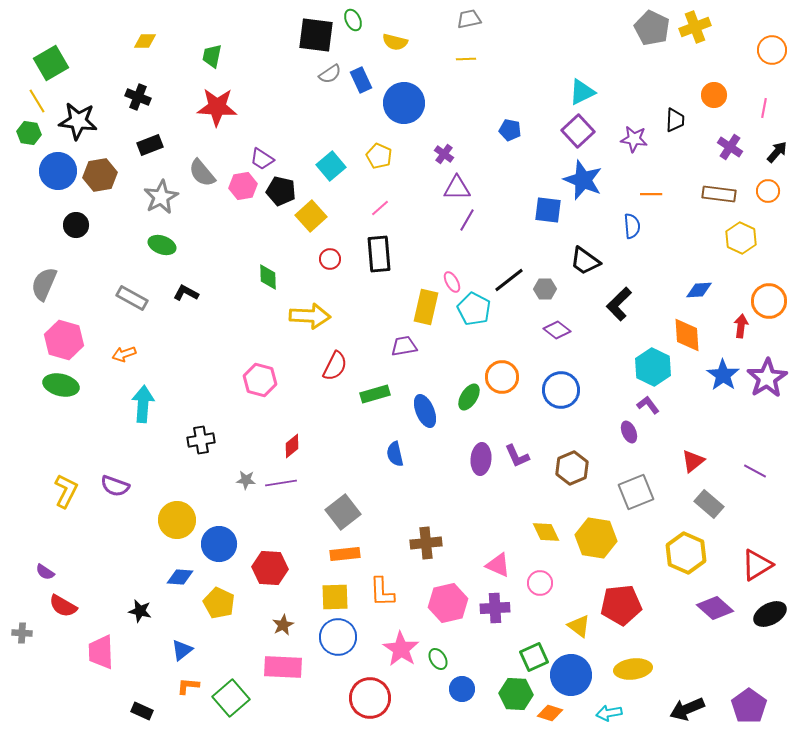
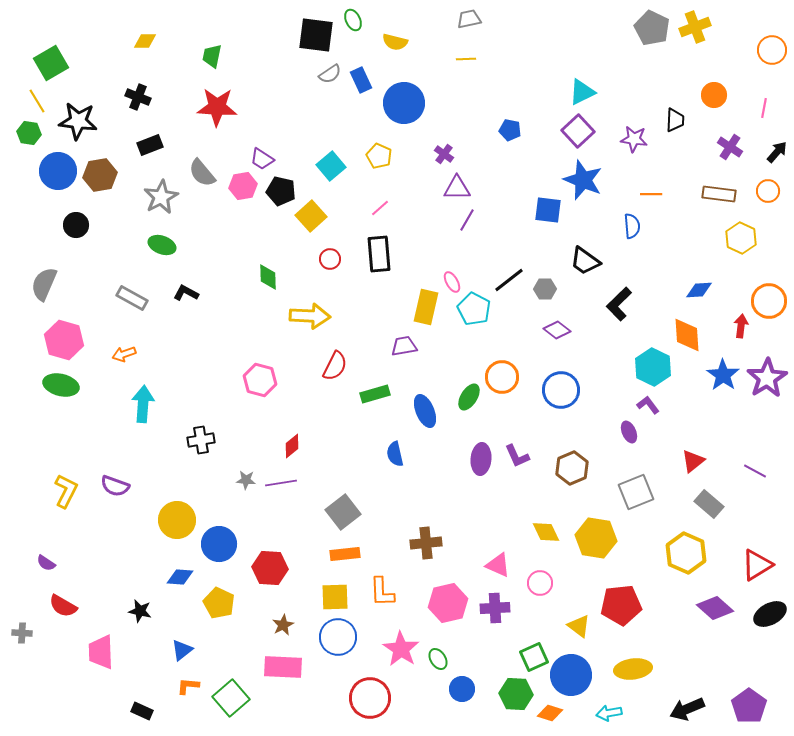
purple semicircle at (45, 572): moved 1 px right, 9 px up
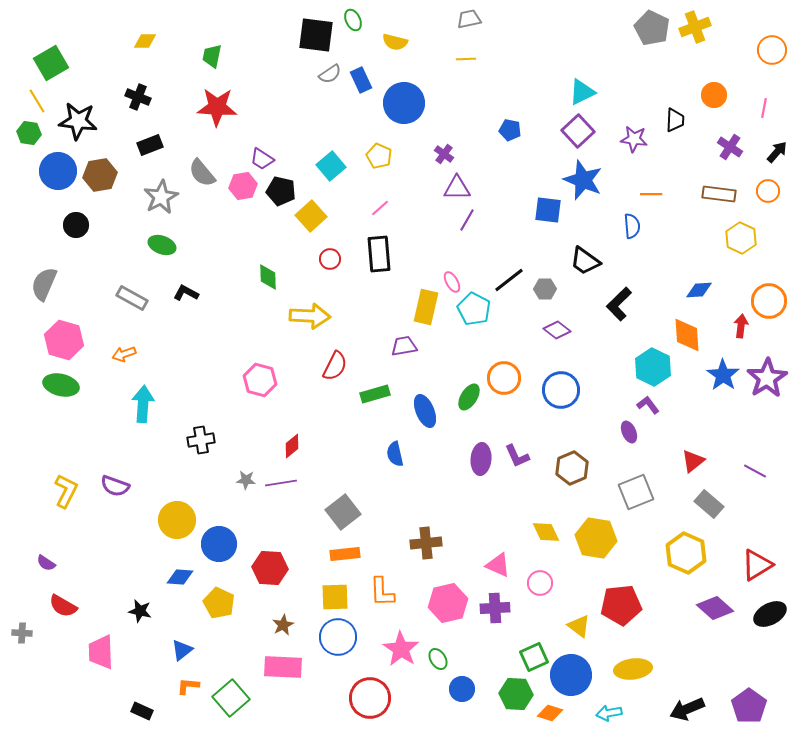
orange circle at (502, 377): moved 2 px right, 1 px down
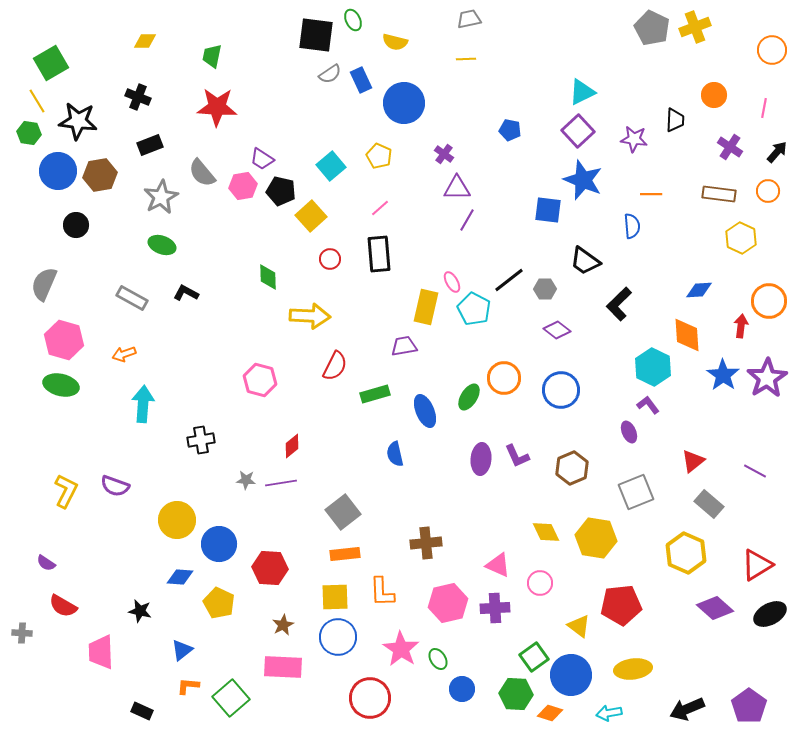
green square at (534, 657): rotated 12 degrees counterclockwise
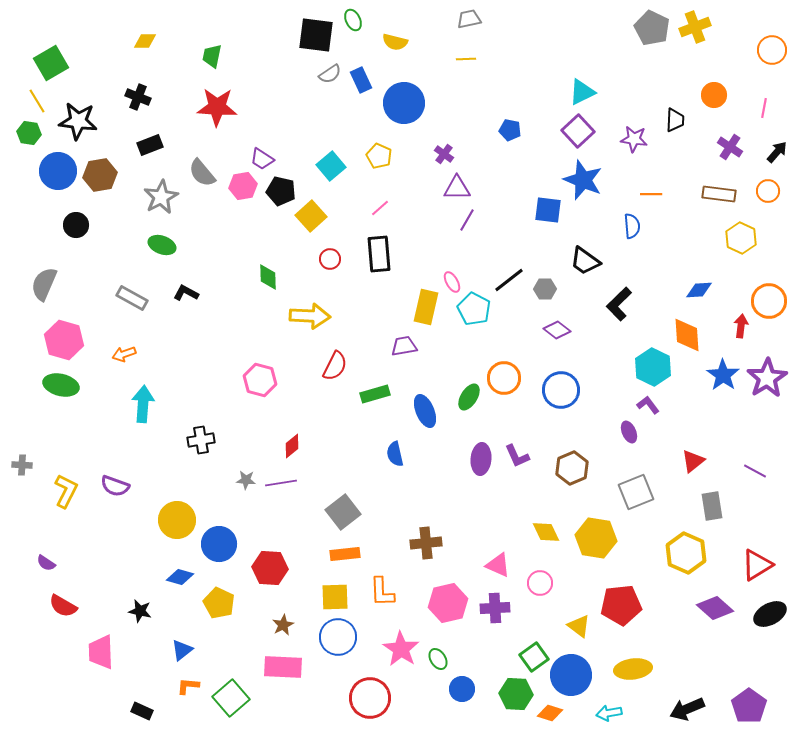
gray rectangle at (709, 504): moved 3 px right, 2 px down; rotated 40 degrees clockwise
blue diamond at (180, 577): rotated 12 degrees clockwise
gray cross at (22, 633): moved 168 px up
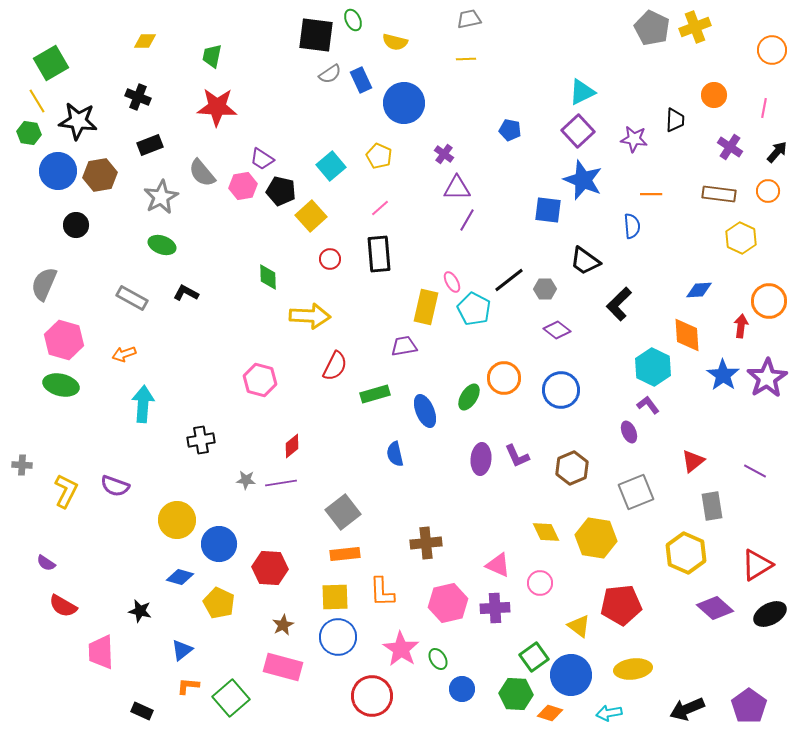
pink rectangle at (283, 667): rotated 12 degrees clockwise
red circle at (370, 698): moved 2 px right, 2 px up
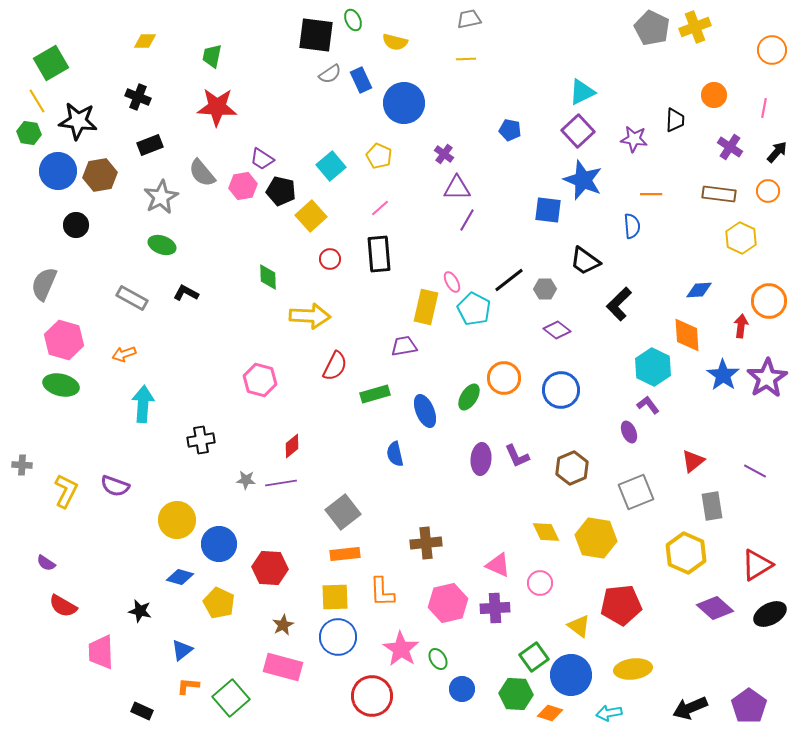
black arrow at (687, 709): moved 3 px right, 1 px up
